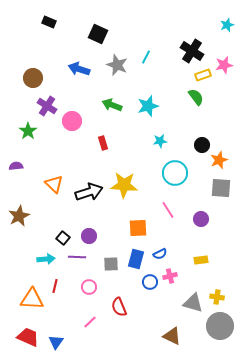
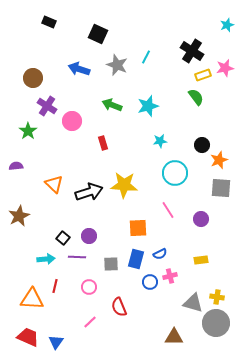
pink star at (224, 65): moved 1 px right, 3 px down
gray circle at (220, 326): moved 4 px left, 3 px up
brown triangle at (172, 336): moved 2 px right, 1 px down; rotated 24 degrees counterclockwise
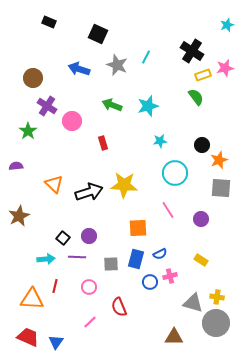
yellow rectangle at (201, 260): rotated 40 degrees clockwise
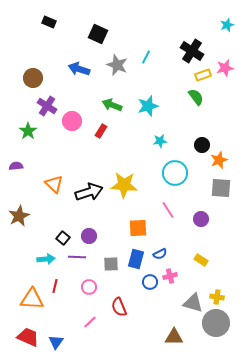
red rectangle at (103, 143): moved 2 px left, 12 px up; rotated 48 degrees clockwise
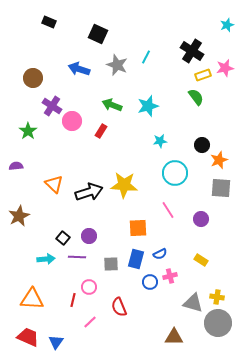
purple cross at (47, 106): moved 5 px right
red line at (55, 286): moved 18 px right, 14 px down
gray circle at (216, 323): moved 2 px right
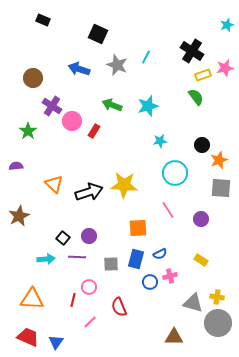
black rectangle at (49, 22): moved 6 px left, 2 px up
red rectangle at (101, 131): moved 7 px left
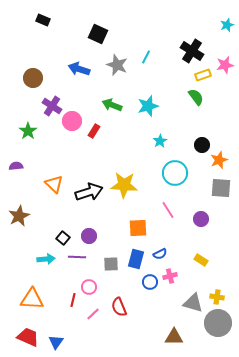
pink star at (225, 68): moved 3 px up
cyan star at (160, 141): rotated 24 degrees counterclockwise
pink line at (90, 322): moved 3 px right, 8 px up
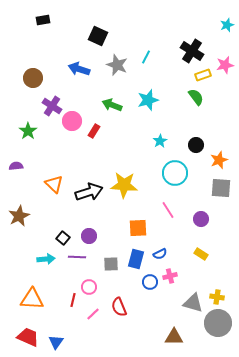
black rectangle at (43, 20): rotated 32 degrees counterclockwise
black square at (98, 34): moved 2 px down
cyan star at (148, 106): moved 6 px up
black circle at (202, 145): moved 6 px left
yellow rectangle at (201, 260): moved 6 px up
